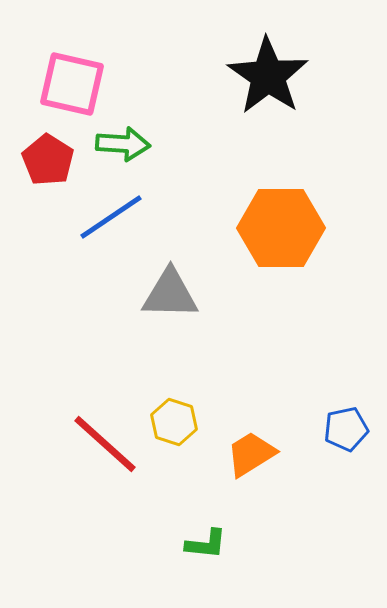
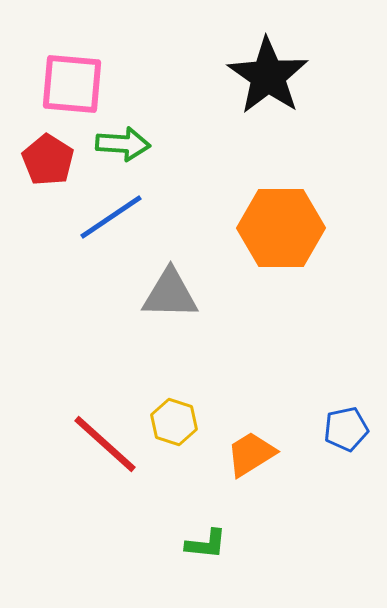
pink square: rotated 8 degrees counterclockwise
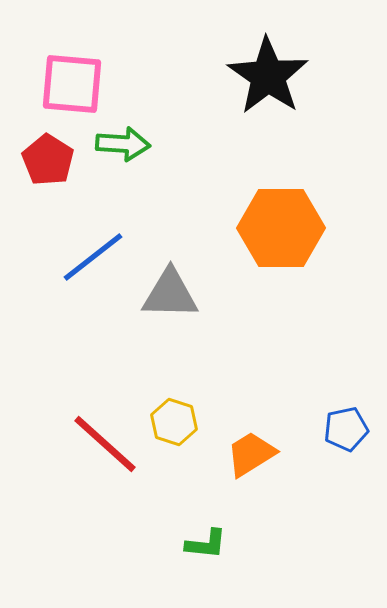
blue line: moved 18 px left, 40 px down; rotated 4 degrees counterclockwise
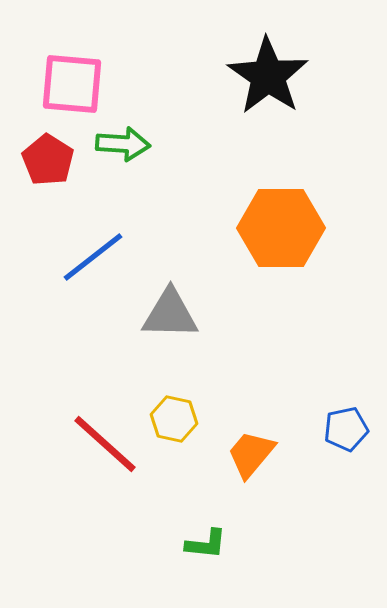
gray triangle: moved 20 px down
yellow hexagon: moved 3 px up; rotated 6 degrees counterclockwise
orange trapezoid: rotated 18 degrees counterclockwise
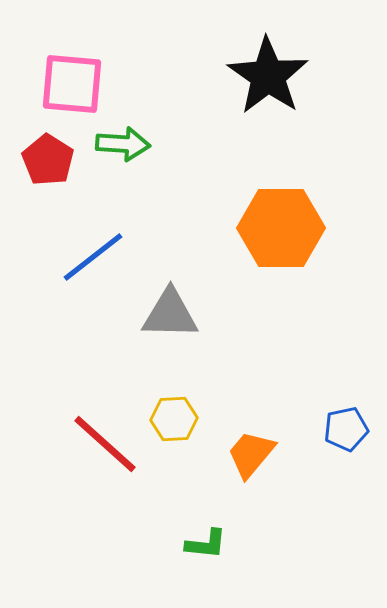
yellow hexagon: rotated 15 degrees counterclockwise
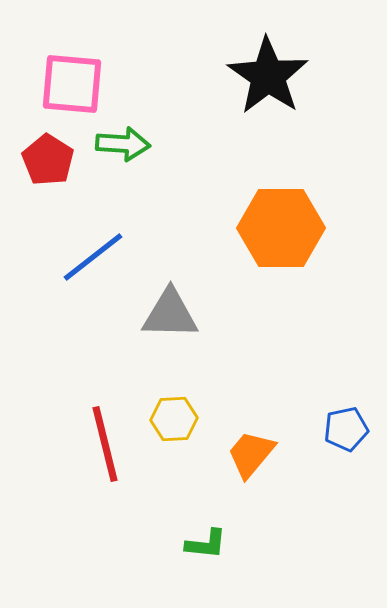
red line: rotated 34 degrees clockwise
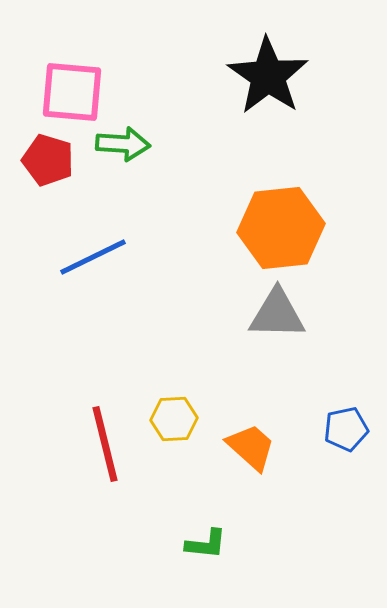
pink square: moved 8 px down
red pentagon: rotated 15 degrees counterclockwise
orange hexagon: rotated 6 degrees counterclockwise
blue line: rotated 12 degrees clockwise
gray triangle: moved 107 px right
orange trapezoid: moved 7 px up; rotated 92 degrees clockwise
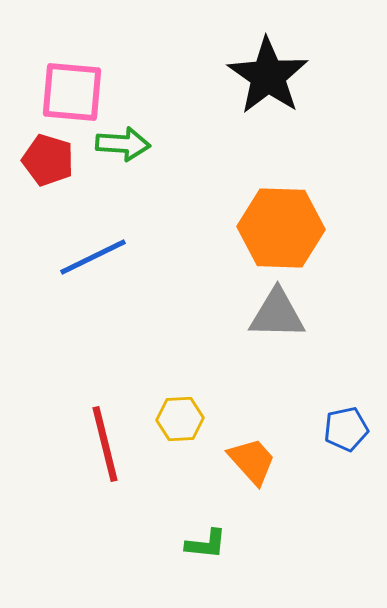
orange hexagon: rotated 8 degrees clockwise
yellow hexagon: moved 6 px right
orange trapezoid: moved 1 px right, 14 px down; rotated 6 degrees clockwise
